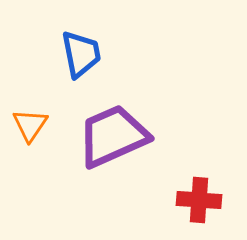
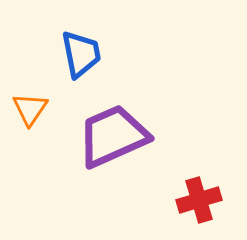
orange triangle: moved 16 px up
red cross: rotated 21 degrees counterclockwise
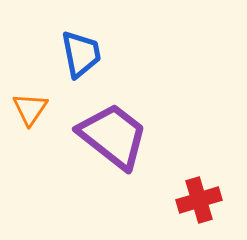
purple trapezoid: rotated 62 degrees clockwise
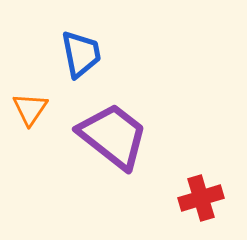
red cross: moved 2 px right, 2 px up
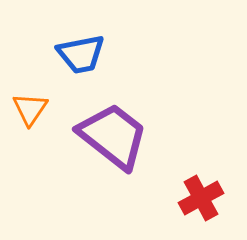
blue trapezoid: rotated 90 degrees clockwise
red cross: rotated 12 degrees counterclockwise
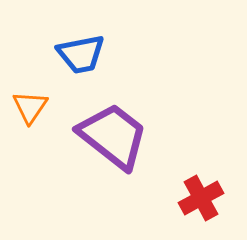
orange triangle: moved 2 px up
